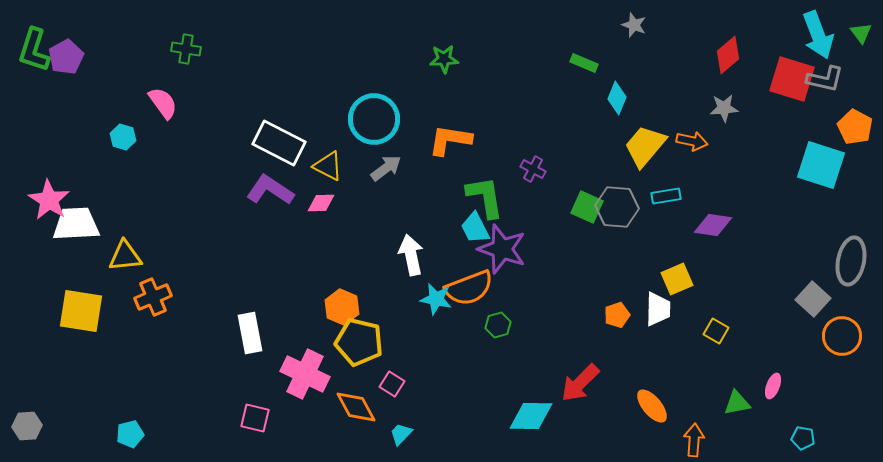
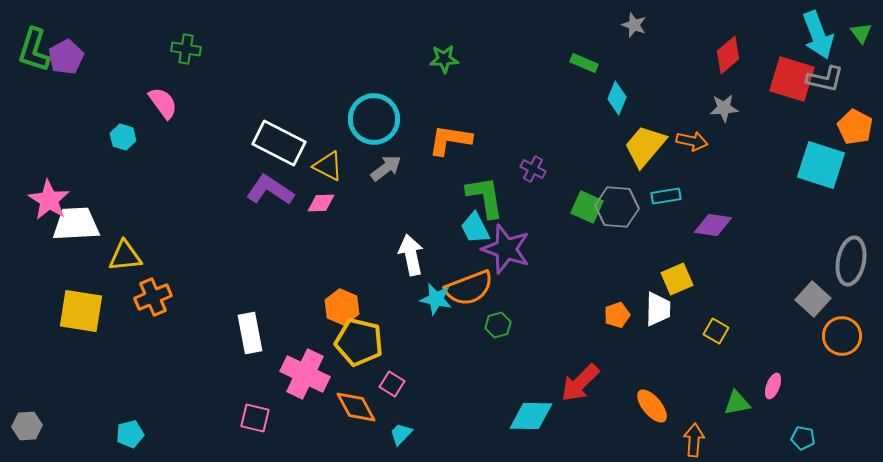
purple star at (502, 249): moved 4 px right
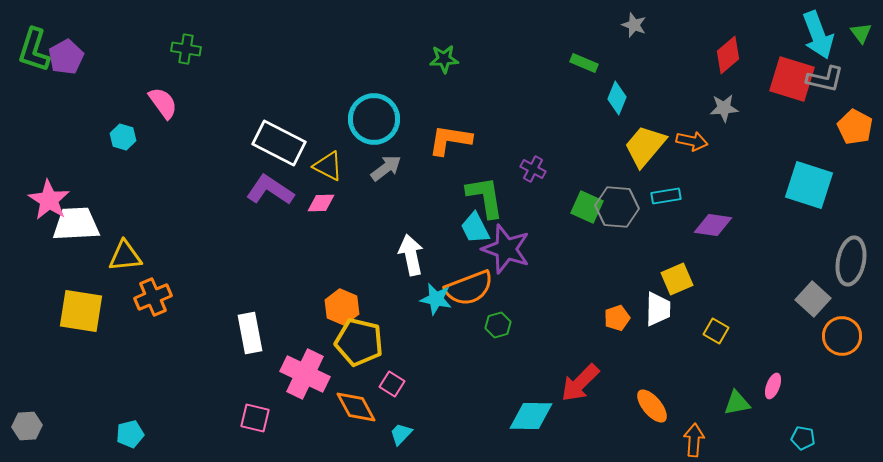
cyan square at (821, 165): moved 12 px left, 20 px down
orange pentagon at (617, 315): moved 3 px down
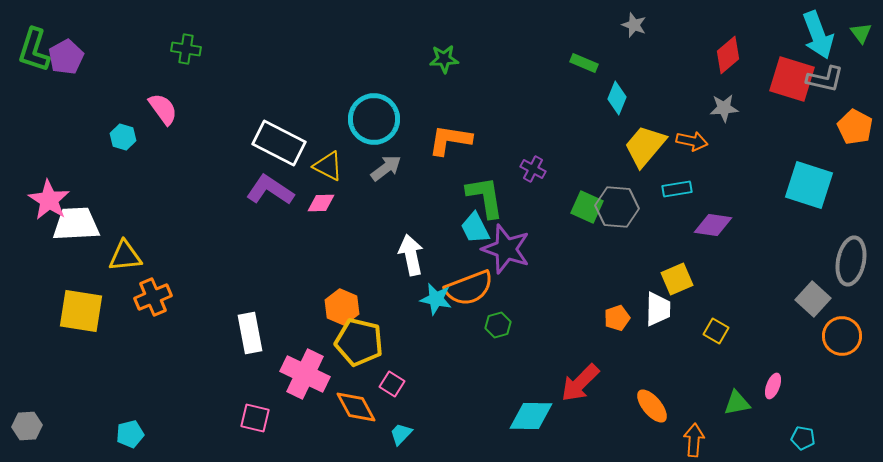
pink semicircle at (163, 103): moved 6 px down
cyan rectangle at (666, 196): moved 11 px right, 7 px up
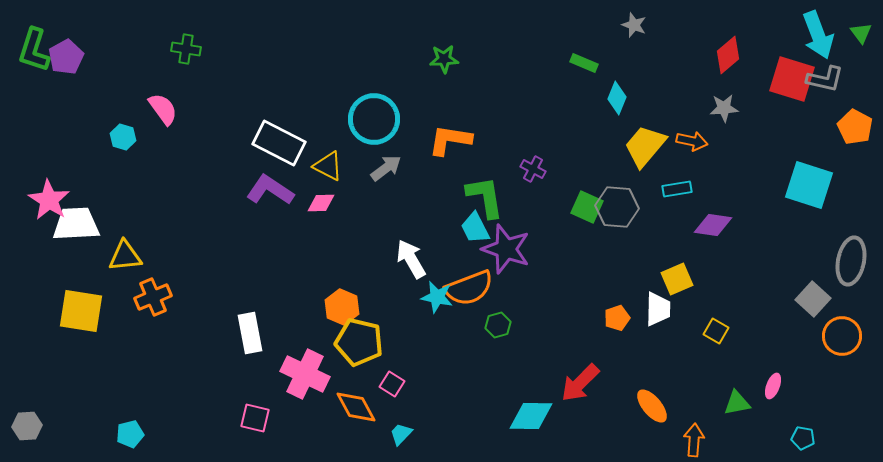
white arrow at (411, 255): moved 4 px down; rotated 18 degrees counterclockwise
cyan star at (436, 299): moved 1 px right, 2 px up
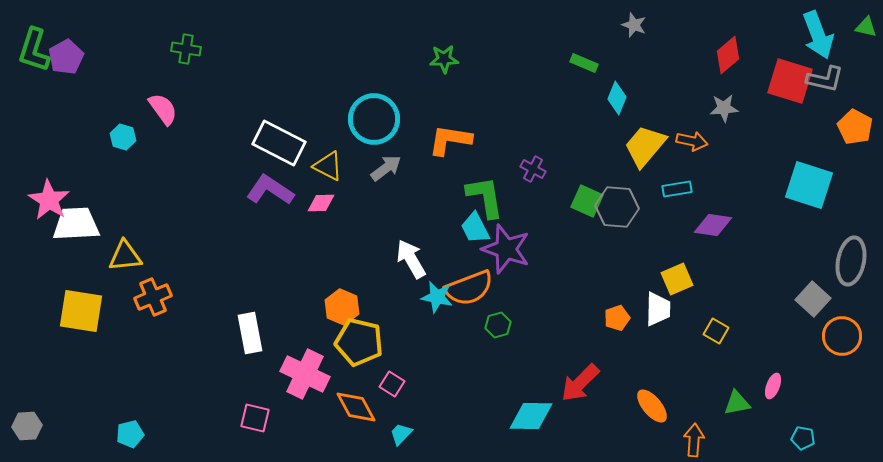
green triangle at (861, 33): moved 5 px right, 6 px up; rotated 40 degrees counterclockwise
red square at (792, 79): moved 2 px left, 2 px down
green square at (587, 207): moved 6 px up
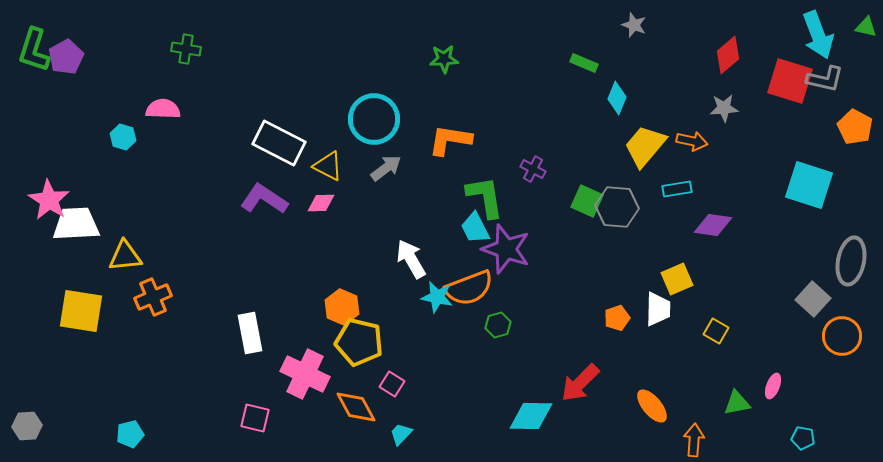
pink semicircle at (163, 109): rotated 52 degrees counterclockwise
purple L-shape at (270, 190): moved 6 px left, 9 px down
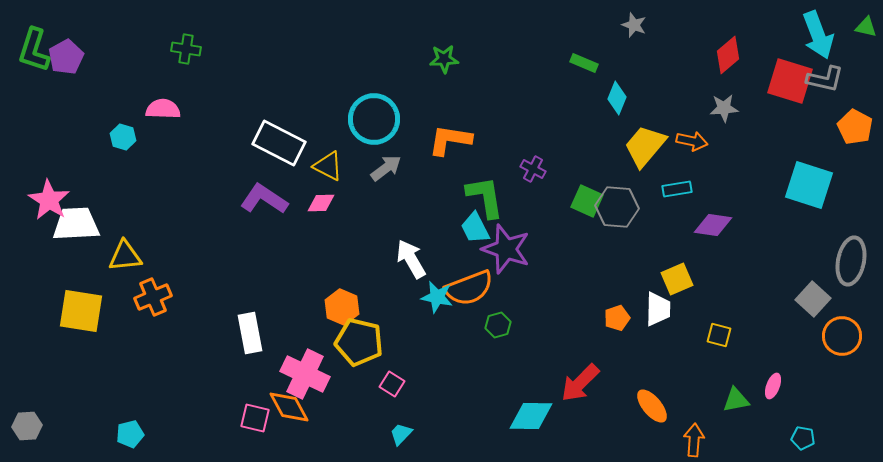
yellow square at (716, 331): moved 3 px right, 4 px down; rotated 15 degrees counterclockwise
green triangle at (737, 403): moved 1 px left, 3 px up
orange diamond at (356, 407): moved 67 px left
